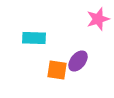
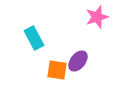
pink star: moved 1 px left, 2 px up
cyan rectangle: rotated 60 degrees clockwise
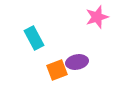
purple ellipse: moved 1 px left, 1 px down; rotated 40 degrees clockwise
orange square: rotated 30 degrees counterclockwise
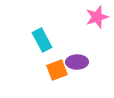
cyan rectangle: moved 8 px right, 2 px down
purple ellipse: rotated 10 degrees clockwise
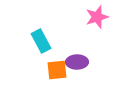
cyan rectangle: moved 1 px left, 1 px down
orange square: rotated 15 degrees clockwise
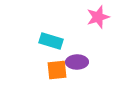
pink star: moved 1 px right
cyan rectangle: moved 10 px right; rotated 45 degrees counterclockwise
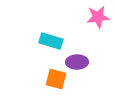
pink star: rotated 10 degrees clockwise
orange square: moved 1 px left, 9 px down; rotated 20 degrees clockwise
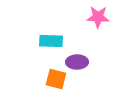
pink star: rotated 10 degrees clockwise
cyan rectangle: rotated 15 degrees counterclockwise
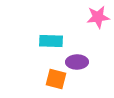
pink star: rotated 10 degrees counterclockwise
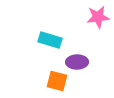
cyan rectangle: moved 1 px left, 1 px up; rotated 15 degrees clockwise
orange square: moved 1 px right, 2 px down
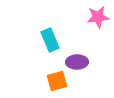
cyan rectangle: rotated 50 degrees clockwise
orange square: rotated 30 degrees counterclockwise
